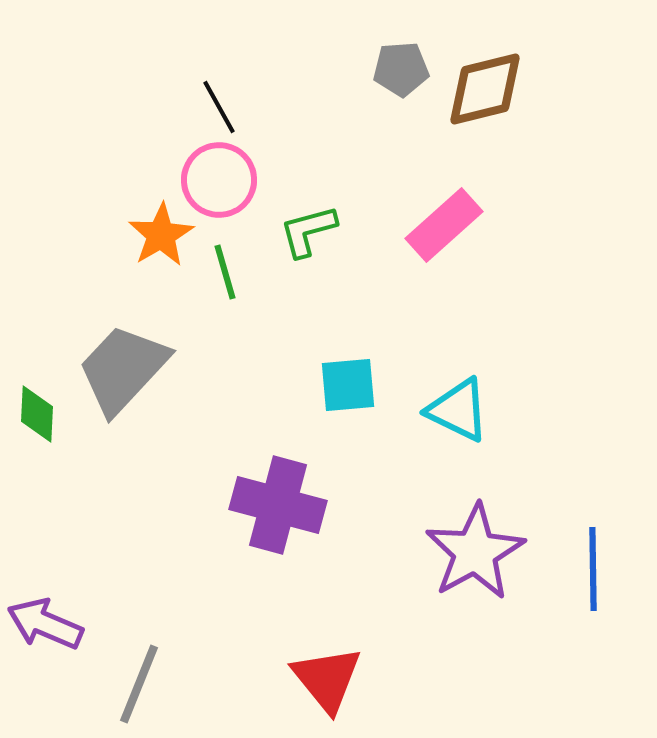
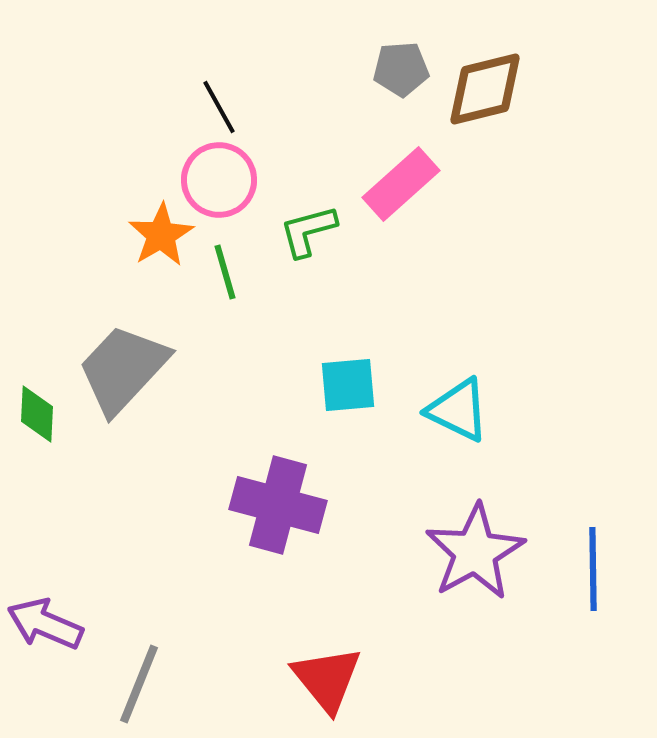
pink rectangle: moved 43 px left, 41 px up
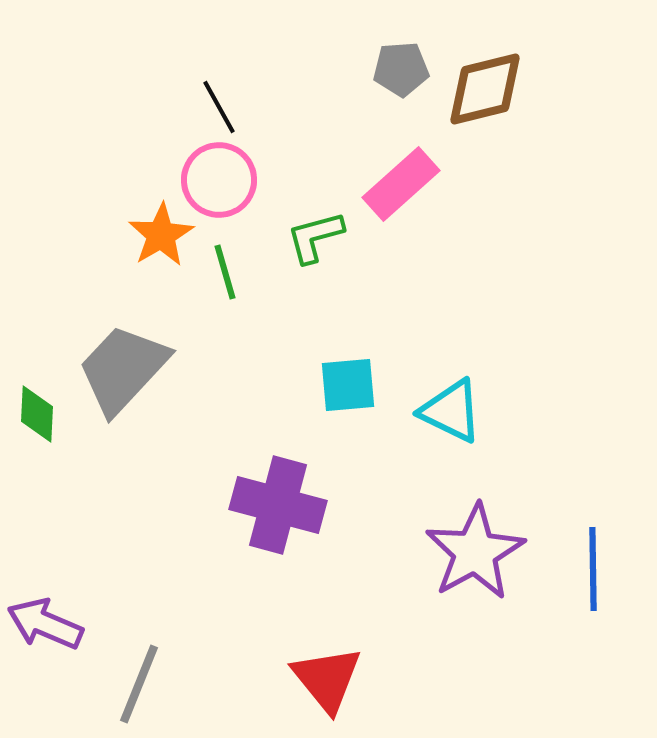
green L-shape: moved 7 px right, 6 px down
cyan triangle: moved 7 px left, 1 px down
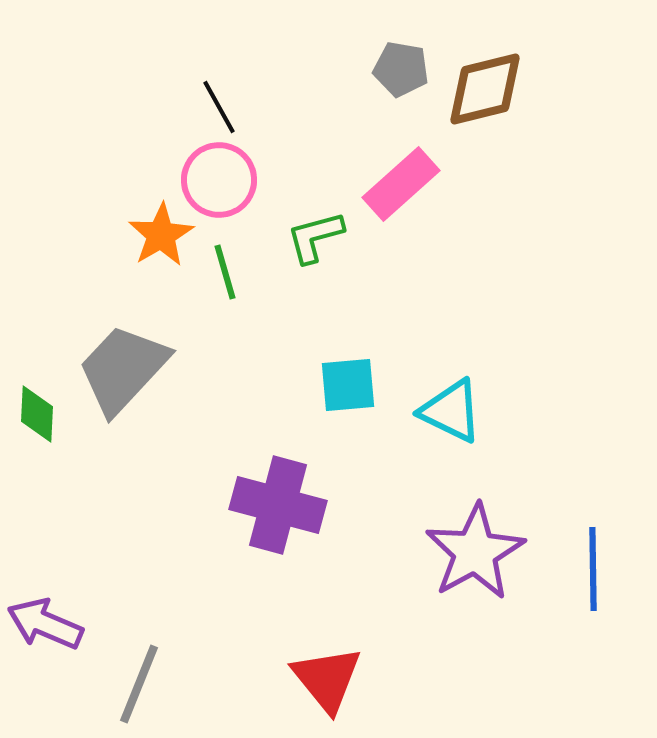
gray pentagon: rotated 14 degrees clockwise
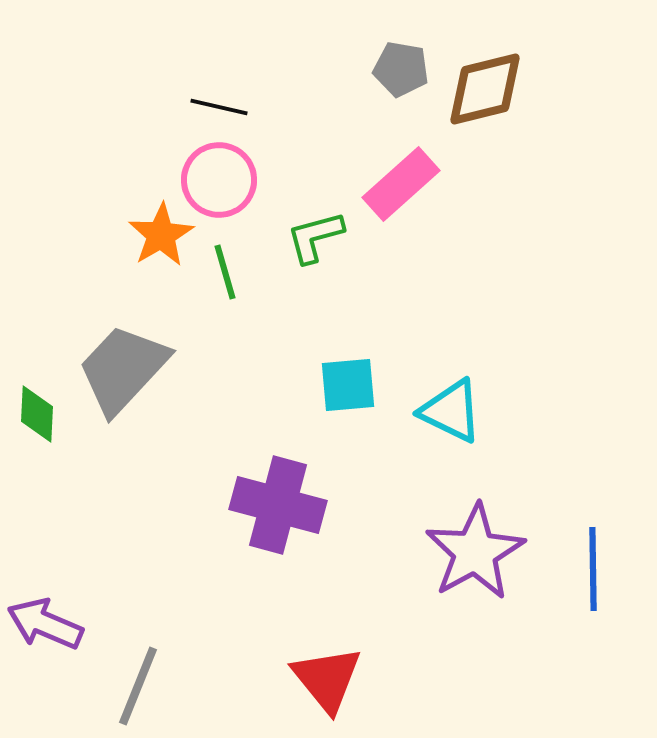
black line: rotated 48 degrees counterclockwise
gray line: moved 1 px left, 2 px down
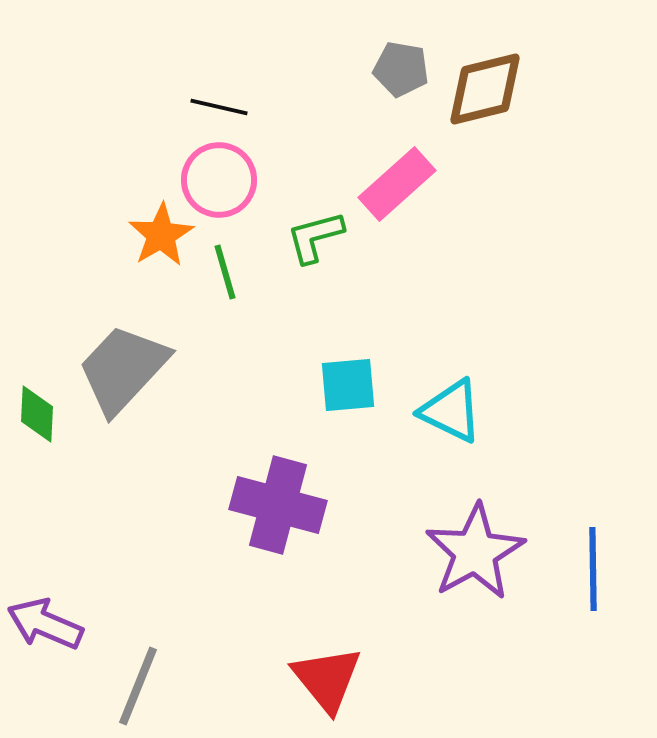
pink rectangle: moved 4 px left
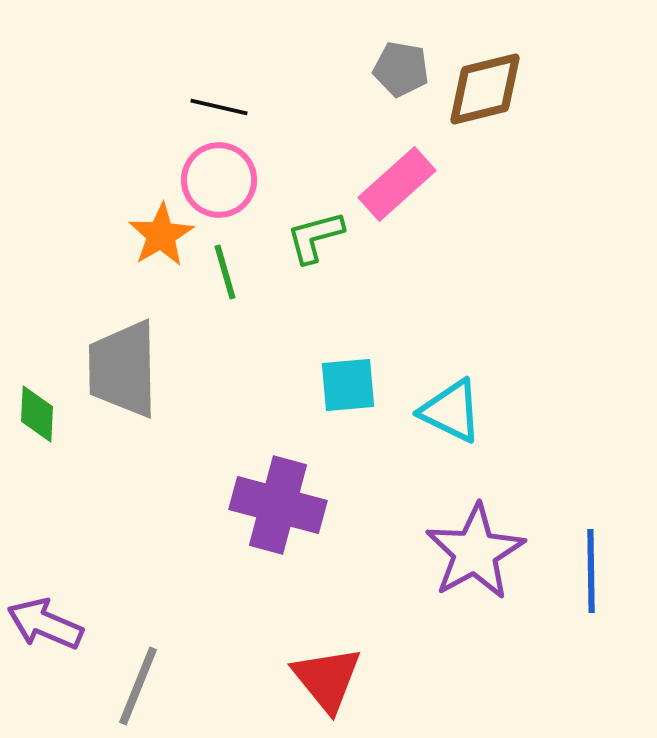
gray trapezoid: rotated 44 degrees counterclockwise
blue line: moved 2 px left, 2 px down
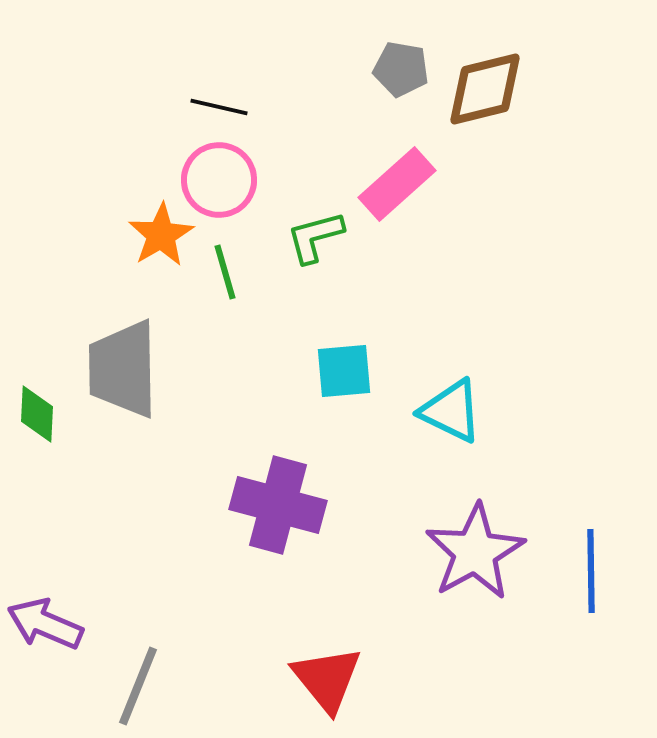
cyan square: moved 4 px left, 14 px up
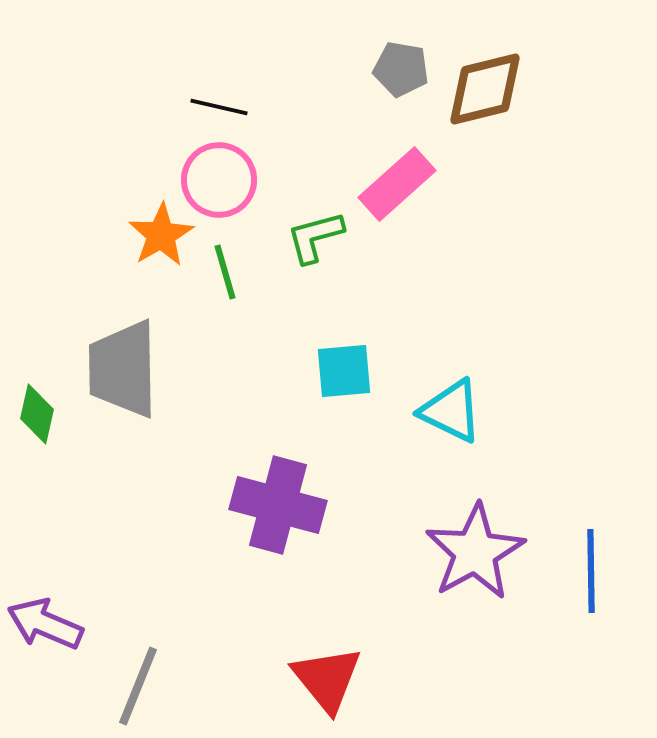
green diamond: rotated 10 degrees clockwise
